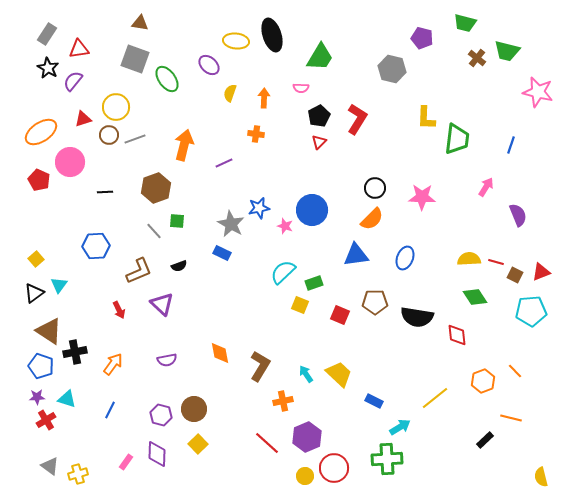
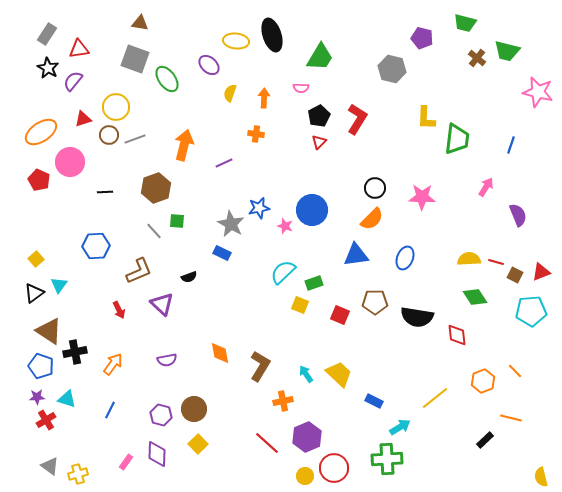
black semicircle at (179, 266): moved 10 px right, 11 px down
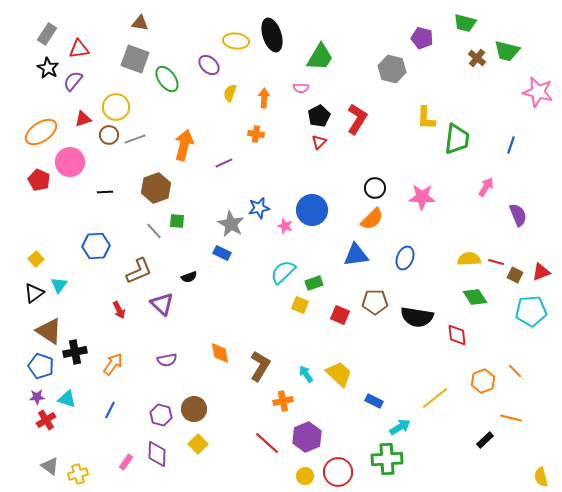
red circle at (334, 468): moved 4 px right, 4 px down
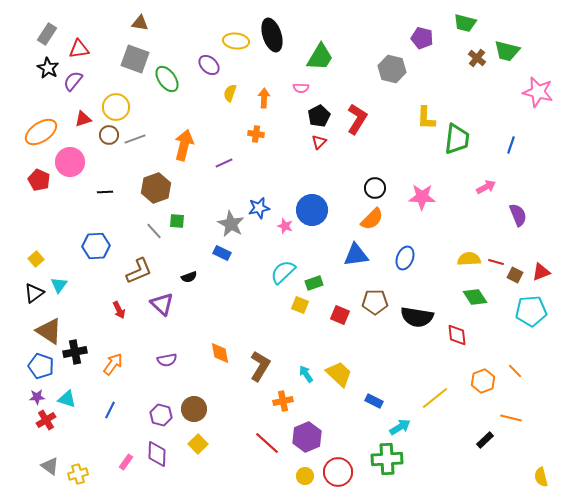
pink arrow at (486, 187): rotated 30 degrees clockwise
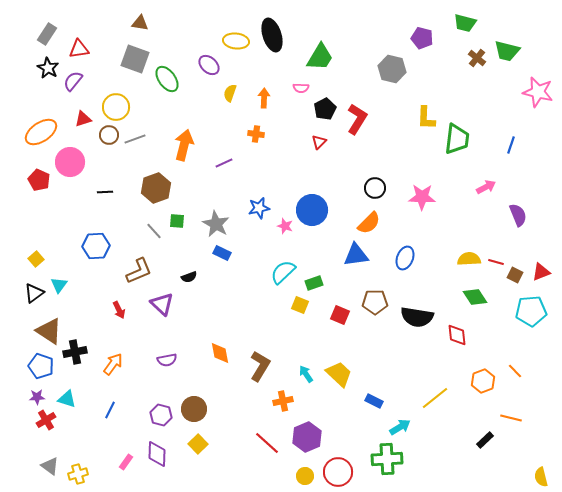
black pentagon at (319, 116): moved 6 px right, 7 px up
orange semicircle at (372, 219): moved 3 px left, 4 px down
gray star at (231, 224): moved 15 px left
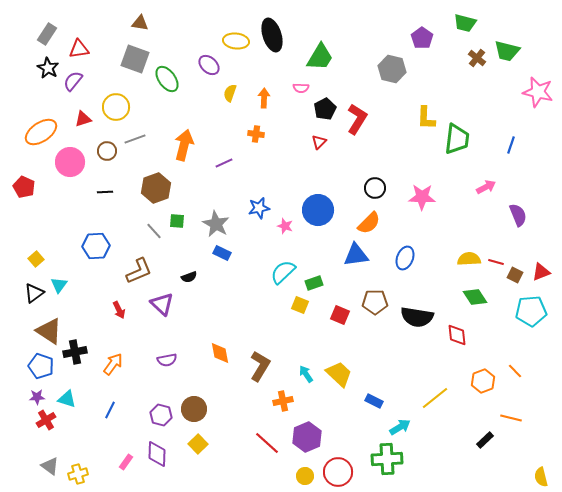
purple pentagon at (422, 38): rotated 20 degrees clockwise
brown circle at (109, 135): moved 2 px left, 16 px down
red pentagon at (39, 180): moved 15 px left, 7 px down
blue circle at (312, 210): moved 6 px right
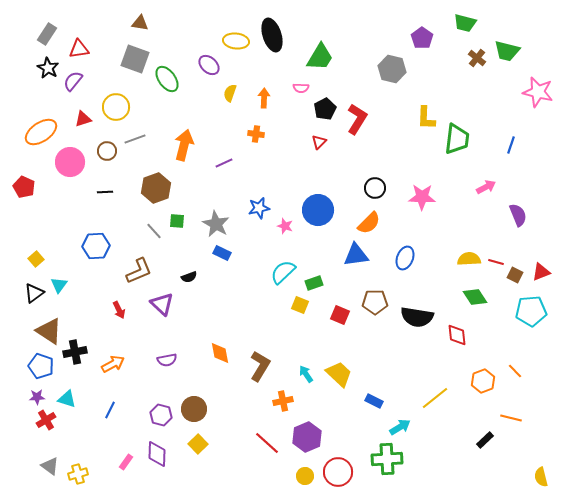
orange arrow at (113, 364): rotated 25 degrees clockwise
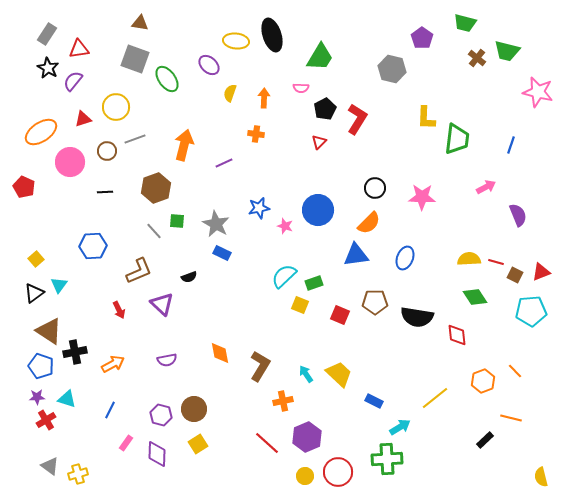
blue hexagon at (96, 246): moved 3 px left
cyan semicircle at (283, 272): moved 1 px right, 4 px down
yellow square at (198, 444): rotated 12 degrees clockwise
pink rectangle at (126, 462): moved 19 px up
